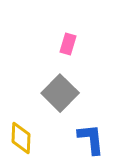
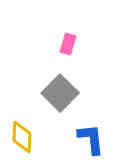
yellow diamond: moved 1 px right, 1 px up
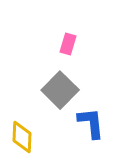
gray square: moved 3 px up
blue L-shape: moved 16 px up
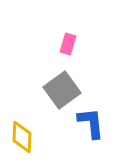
gray square: moved 2 px right; rotated 9 degrees clockwise
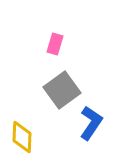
pink rectangle: moved 13 px left
blue L-shape: rotated 40 degrees clockwise
